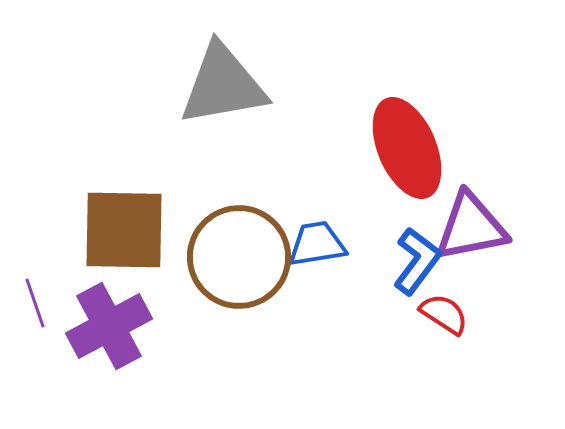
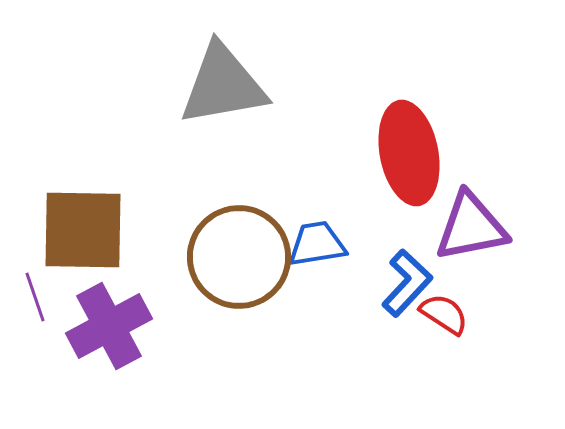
red ellipse: moved 2 px right, 5 px down; rotated 12 degrees clockwise
brown square: moved 41 px left
blue L-shape: moved 10 px left, 22 px down; rotated 6 degrees clockwise
purple line: moved 6 px up
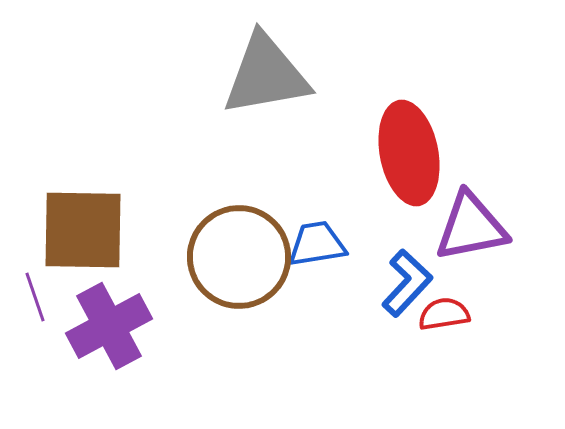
gray triangle: moved 43 px right, 10 px up
red semicircle: rotated 42 degrees counterclockwise
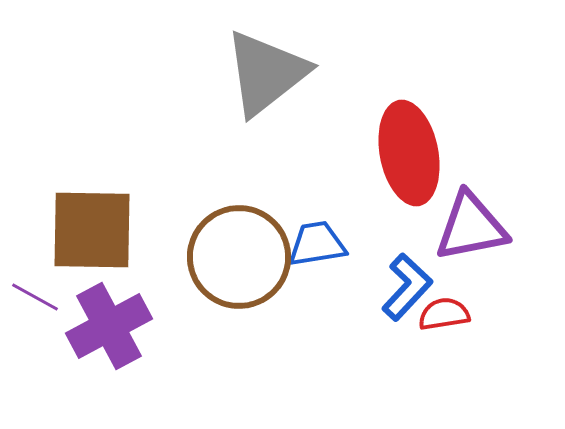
gray triangle: moved 2 px up; rotated 28 degrees counterclockwise
brown square: moved 9 px right
blue L-shape: moved 4 px down
purple line: rotated 42 degrees counterclockwise
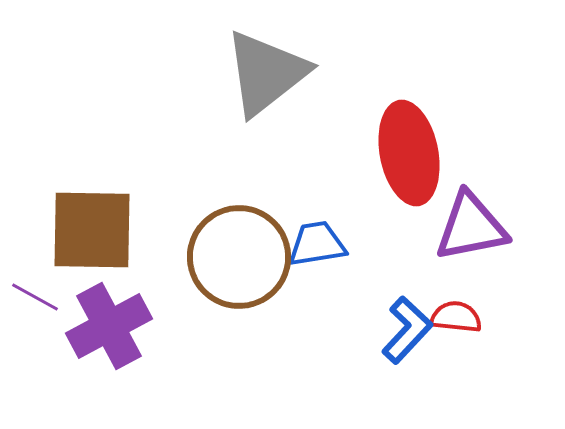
blue L-shape: moved 43 px down
red semicircle: moved 12 px right, 3 px down; rotated 15 degrees clockwise
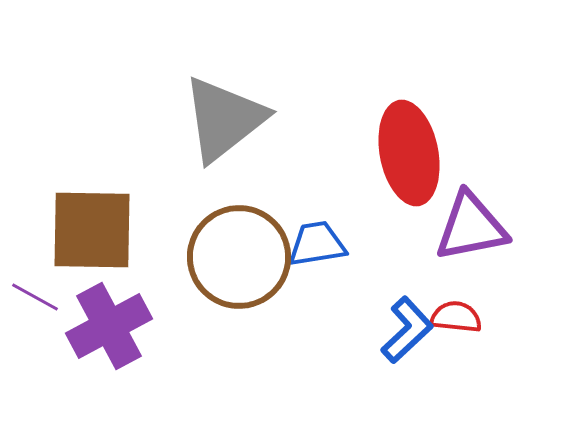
gray triangle: moved 42 px left, 46 px down
blue L-shape: rotated 4 degrees clockwise
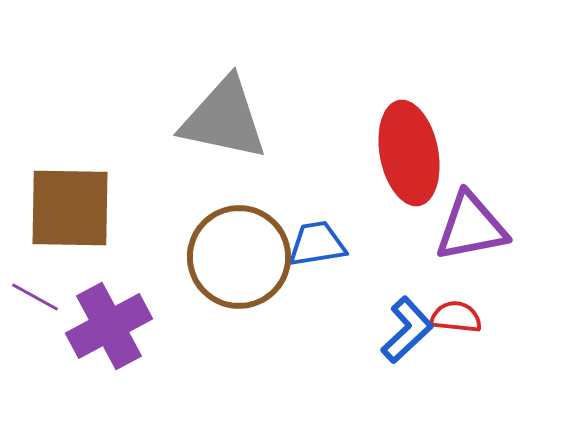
gray triangle: rotated 50 degrees clockwise
brown square: moved 22 px left, 22 px up
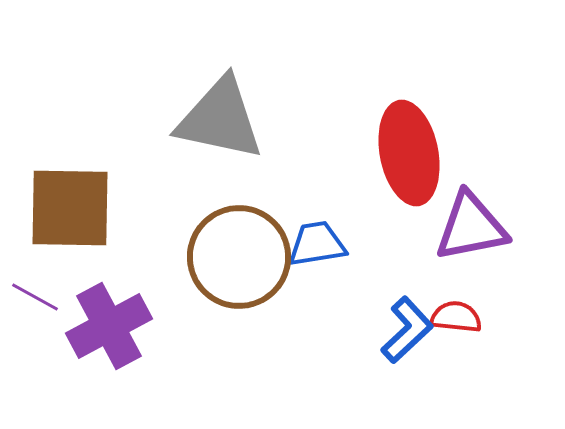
gray triangle: moved 4 px left
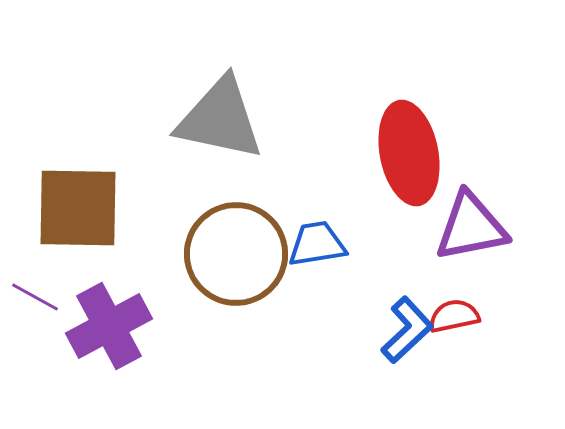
brown square: moved 8 px right
brown circle: moved 3 px left, 3 px up
red semicircle: moved 2 px left, 1 px up; rotated 18 degrees counterclockwise
